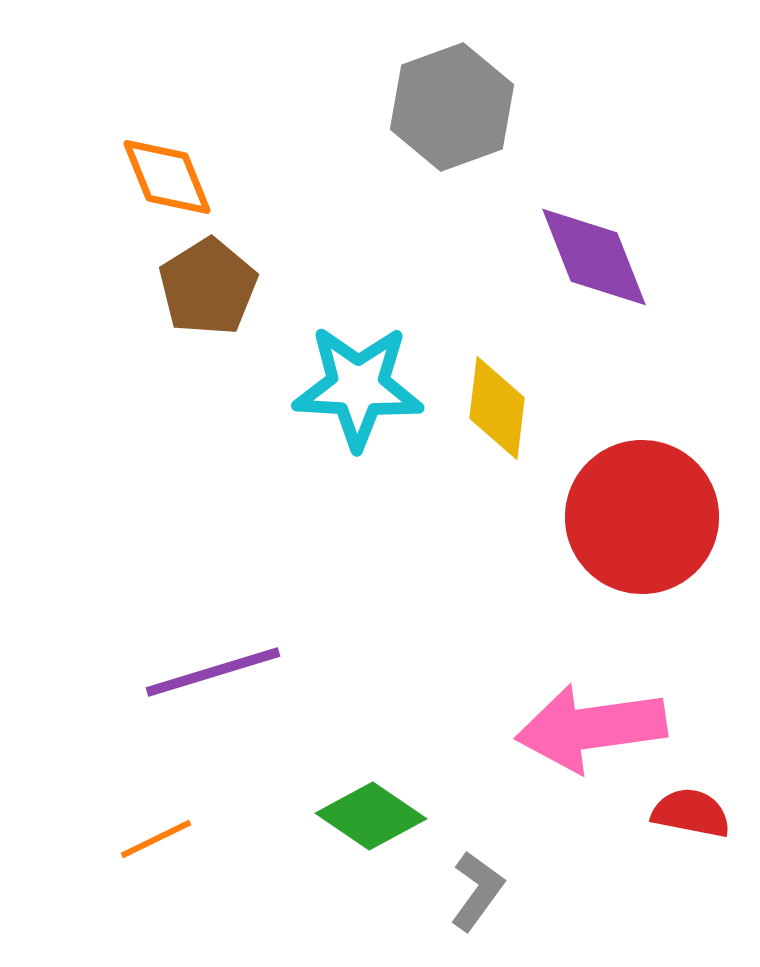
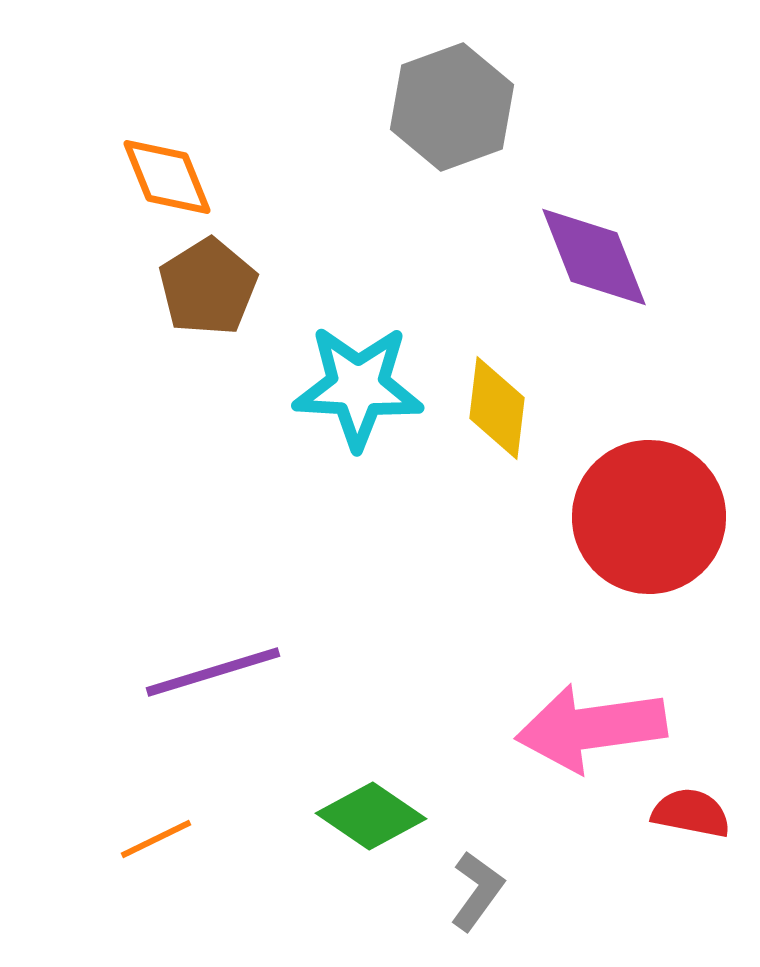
red circle: moved 7 px right
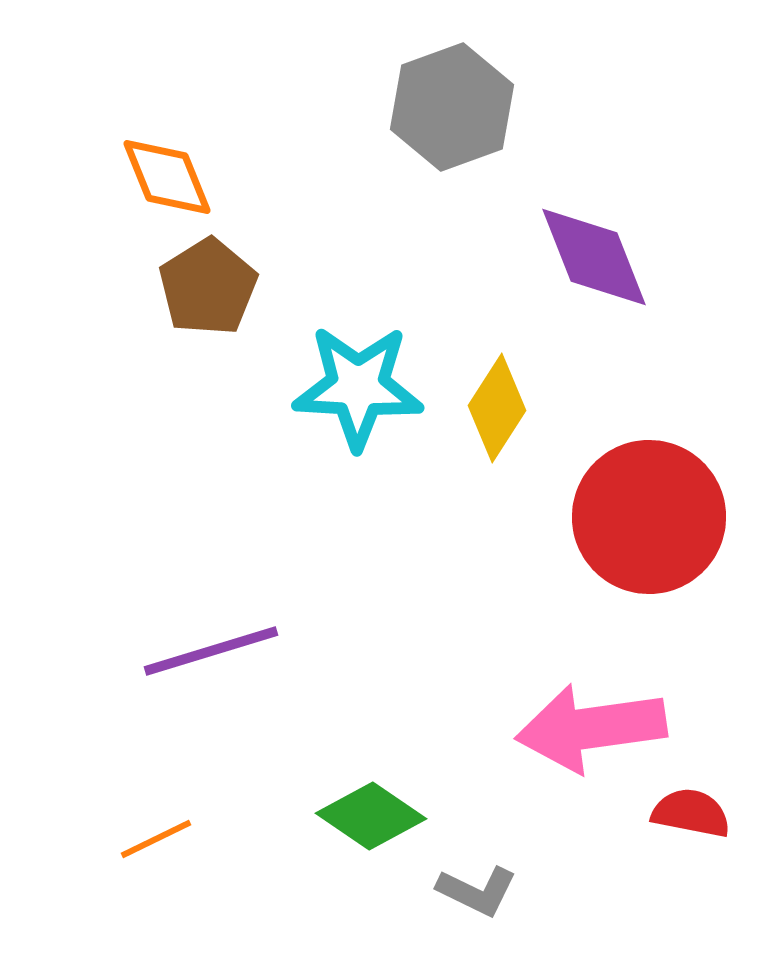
yellow diamond: rotated 26 degrees clockwise
purple line: moved 2 px left, 21 px up
gray L-shape: rotated 80 degrees clockwise
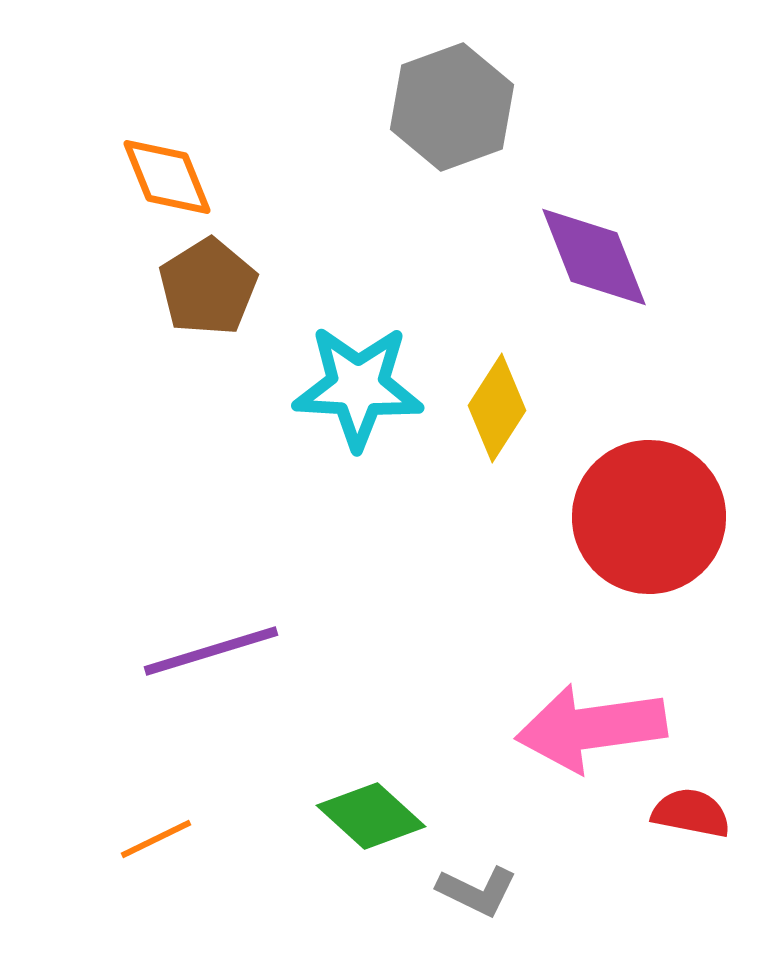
green diamond: rotated 8 degrees clockwise
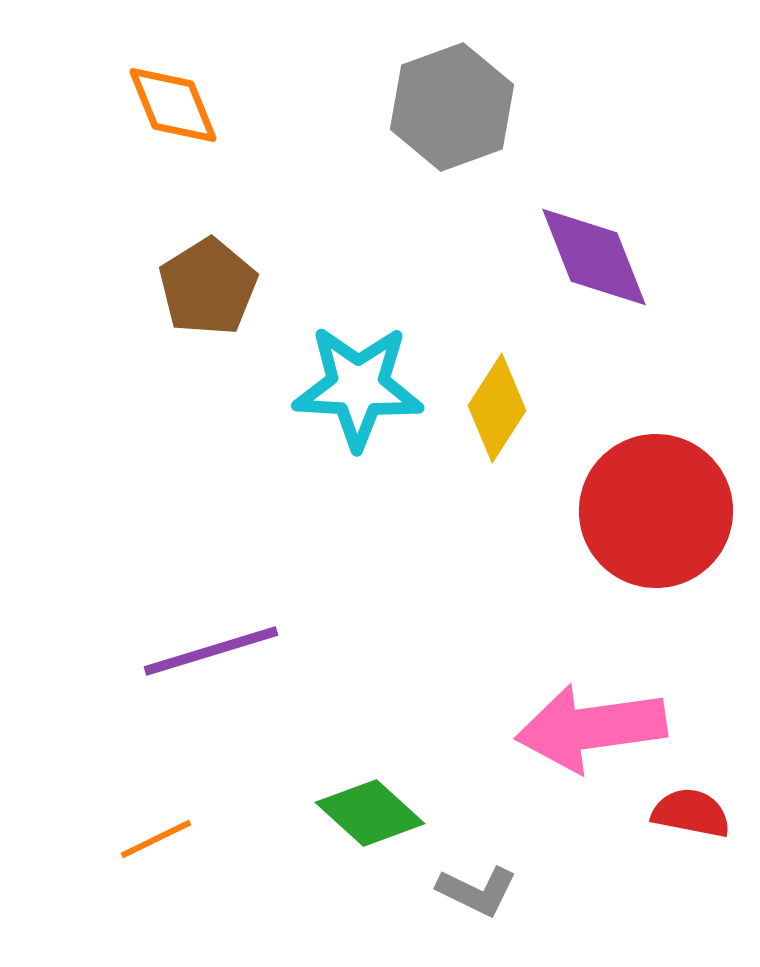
orange diamond: moved 6 px right, 72 px up
red circle: moved 7 px right, 6 px up
green diamond: moved 1 px left, 3 px up
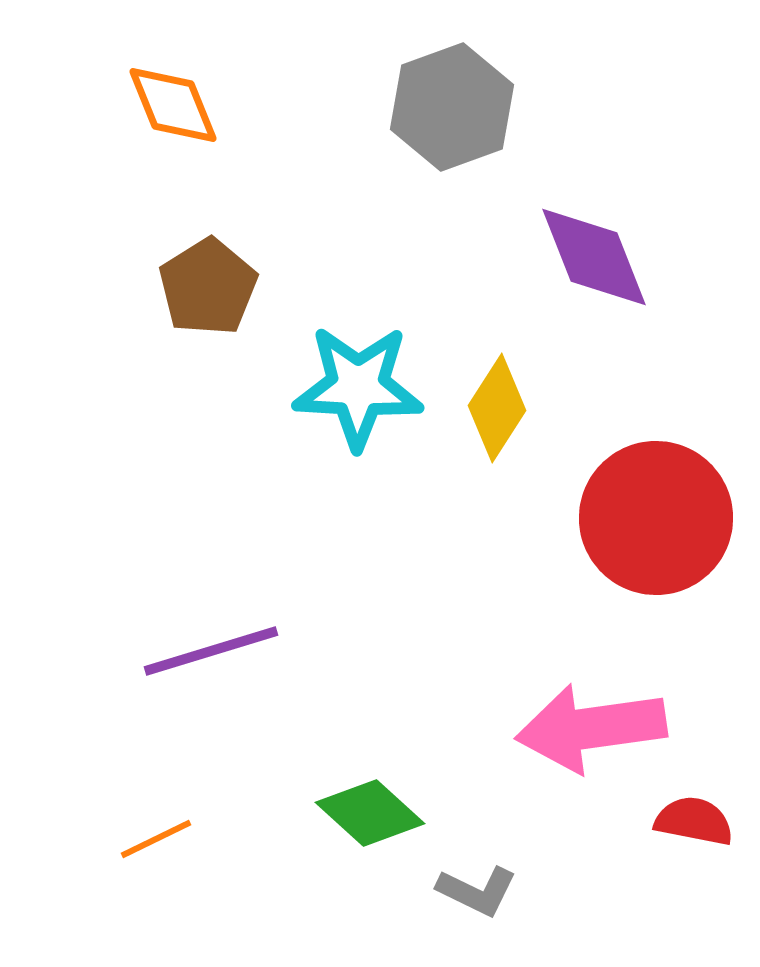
red circle: moved 7 px down
red semicircle: moved 3 px right, 8 px down
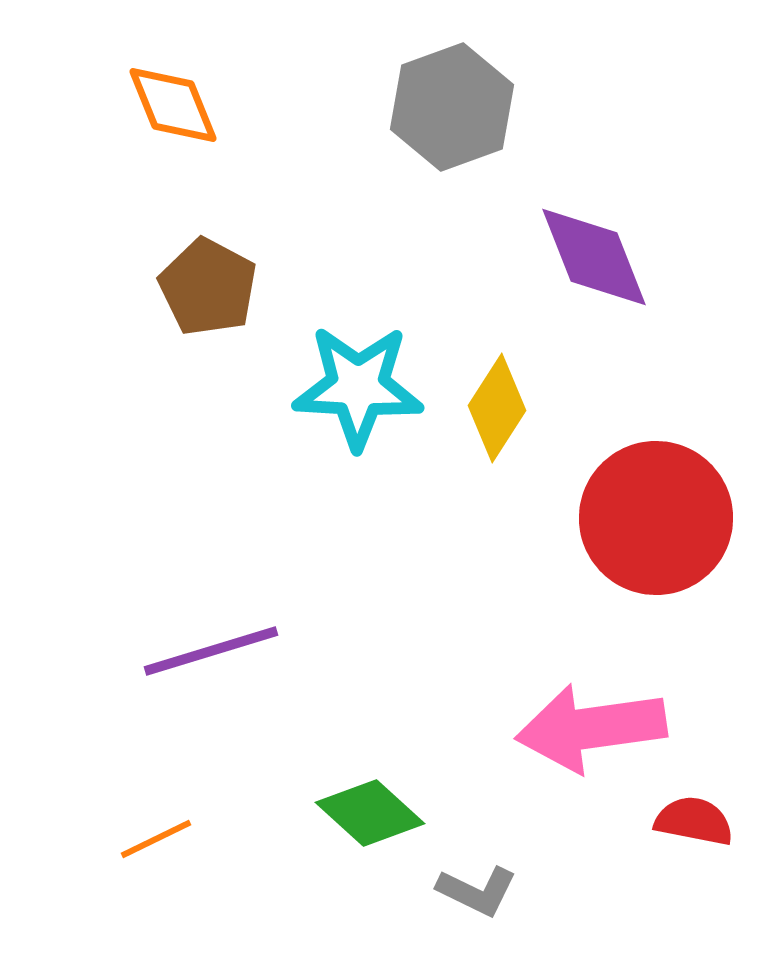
brown pentagon: rotated 12 degrees counterclockwise
